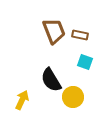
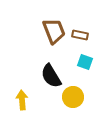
black semicircle: moved 4 px up
yellow arrow: rotated 30 degrees counterclockwise
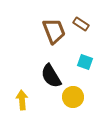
brown rectangle: moved 1 px right, 11 px up; rotated 21 degrees clockwise
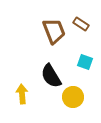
yellow arrow: moved 6 px up
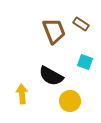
black semicircle: rotated 30 degrees counterclockwise
yellow circle: moved 3 px left, 4 px down
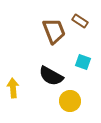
brown rectangle: moved 1 px left, 3 px up
cyan square: moved 2 px left
yellow arrow: moved 9 px left, 6 px up
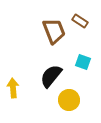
black semicircle: rotated 100 degrees clockwise
yellow circle: moved 1 px left, 1 px up
